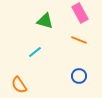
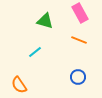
blue circle: moved 1 px left, 1 px down
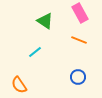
green triangle: rotated 18 degrees clockwise
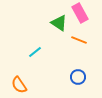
green triangle: moved 14 px right, 2 px down
